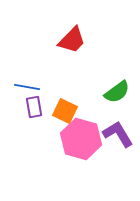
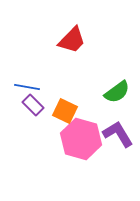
purple rectangle: moved 1 px left, 2 px up; rotated 35 degrees counterclockwise
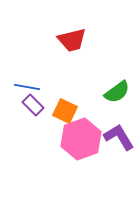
red trapezoid: rotated 32 degrees clockwise
purple L-shape: moved 1 px right, 3 px down
pink hexagon: rotated 24 degrees clockwise
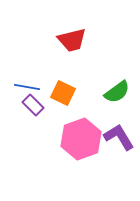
orange square: moved 2 px left, 18 px up
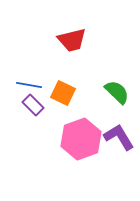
blue line: moved 2 px right, 2 px up
green semicircle: rotated 100 degrees counterclockwise
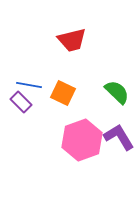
purple rectangle: moved 12 px left, 3 px up
pink hexagon: moved 1 px right, 1 px down
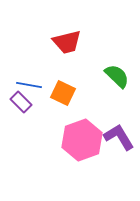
red trapezoid: moved 5 px left, 2 px down
green semicircle: moved 16 px up
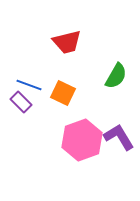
green semicircle: moved 1 px left; rotated 76 degrees clockwise
blue line: rotated 10 degrees clockwise
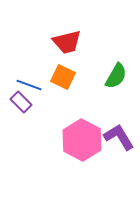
orange square: moved 16 px up
pink hexagon: rotated 12 degrees counterclockwise
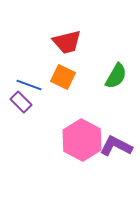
purple L-shape: moved 3 px left, 9 px down; rotated 32 degrees counterclockwise
